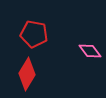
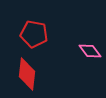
red diamond: rotated 24 degrees counterclockwise
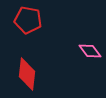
red pentagon: moved 6 px left, 14 px up
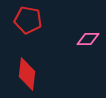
pink diamond: moved 2 px left, 12 px up; rotated 55 degrees counterclockwise
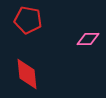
red diamond: rotated 12 degrees counterclockwise
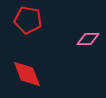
red diamond: rotated 16 degrees counterclockwise
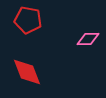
red diamond: moved 2 px up
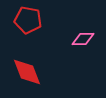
pink diamond: moved 5 px left
